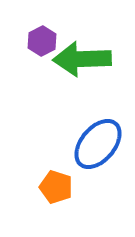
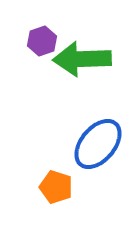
purple hexagon: rotated 8 degrees clockwise
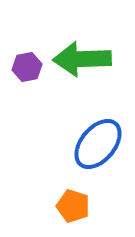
purple hexagon: moved 15 px left, 26 px down; rotated 8 degrees clockwise
orange pentagon: moved 17 px right, 19 px down
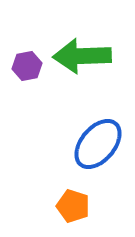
green arrow: moved 3 px up
purple hexagon: moved 1 px up
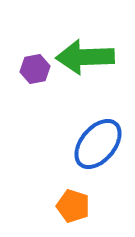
green arrow: moved 3 px right, 1 px down
purple hexagon: moved 8 px right, 3 px down
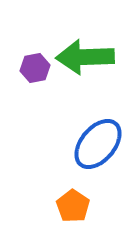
purple hexagon: moved 1 px up
orange pentagon: rotated 16 degrees clockwise
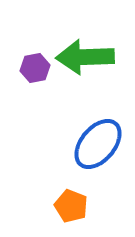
orange pentagon: moved 2 px left; rotated 12 degrees counterclockwise
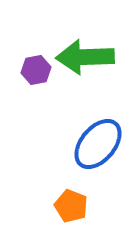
purple hexagon: moved 1 px right, 2 px down
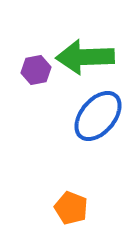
blue ellipse: moved 28 px up
orange pentagon: moved 2 px down
